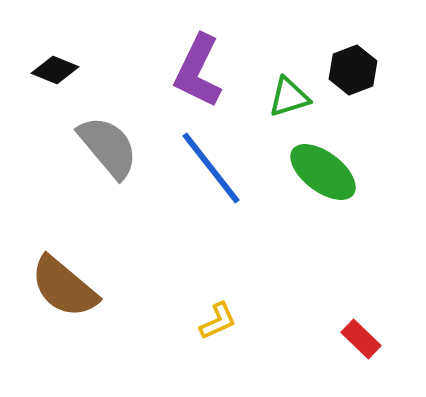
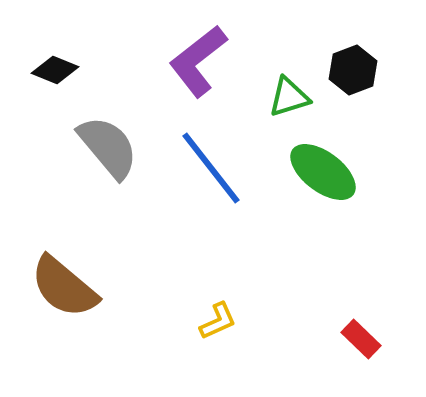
purple L-shape: moved 10 px up; rotated 26 degrees clockwise
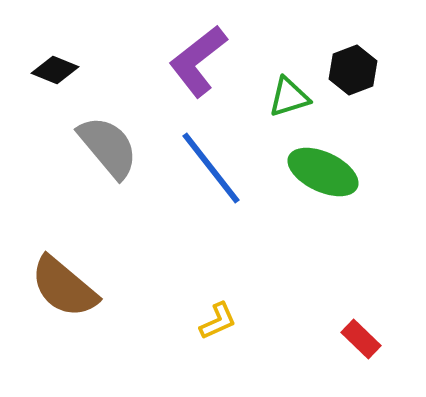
green ellipse: rotated 12 degrees counterclockwise
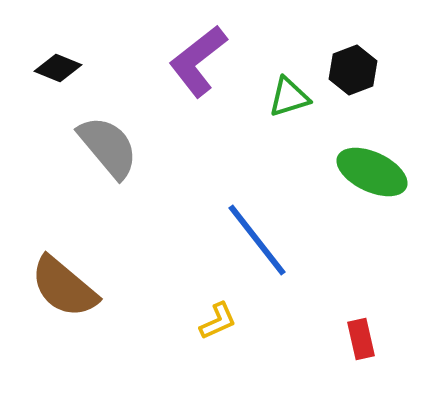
black diamond: moved 3 px right, 2 px up
blue line: moved 46 px right, 72 px down
green ellipse: moved 49 px right
red rectangle: rotated 33 degrees clockwise
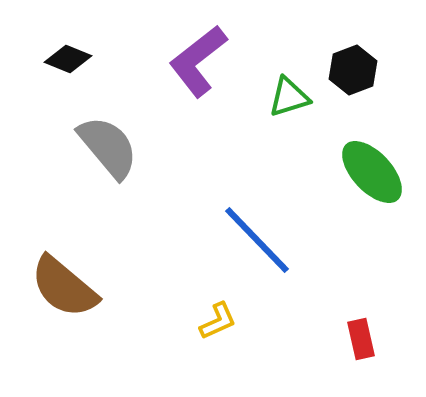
black diamond: moved 10 px right, 9 px up
green ellipse: rotated 22 degrees clockwise
blue line: rotated 6 degrees counterclockwise
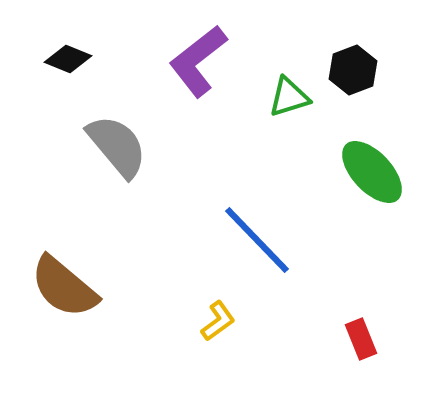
gray semicircle: moved 9 px right, 1 px up
yellow L-shape: rotated 12 degrees counterclockwise
red rectangle: rotated 9 degrees counterclockwise
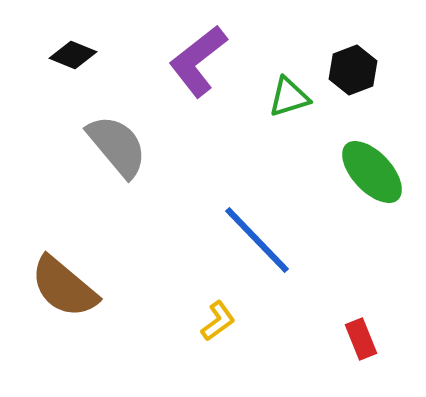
black diamond: moved 5 px right, 4 px up
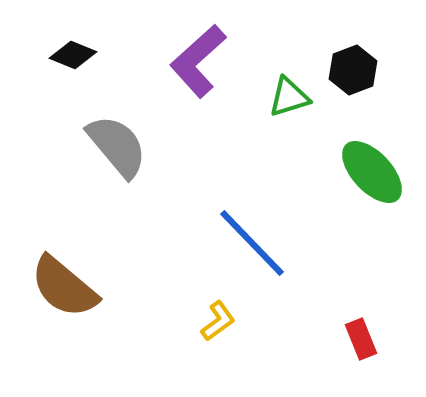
purple L-shape: rotated 4 degrees counterclockwise
blue line: moved 5 px left, 3 px down
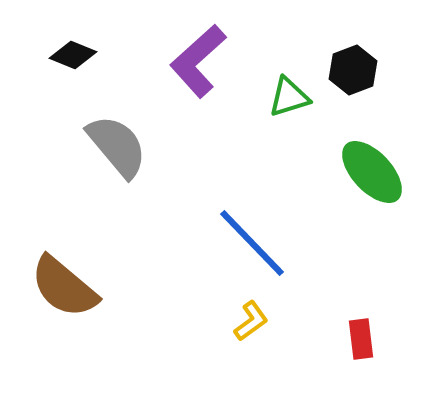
yellow L-shape: moved 33 px right
red rectangle: rotated 15 degrees clockwise
